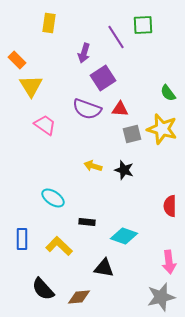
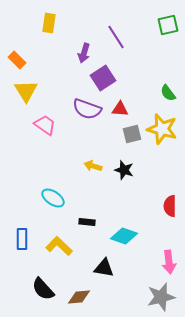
green square: moved 25 px right; rotated 10 degrees counterclockwise
yellow triangle: moved 5 px left, 5 px down
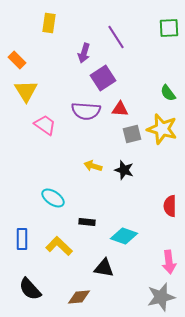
green square: moved 1 px right, 3 px down; rotated 10 degrees clockwise
purple semicircle: moved 1 px left, 2 px down; rotated 16 degrees counterclockwise
black semicircle: moved 13 px left
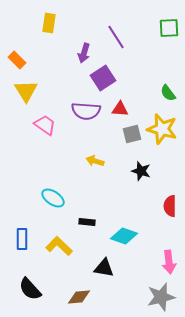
yellow arrow: moved 2 px right, 5 px up
black star: moved 17 px right, 1 px down
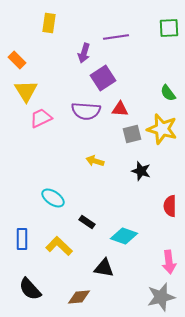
purple line: rotated 65 degrees counterclockwise
pink trapezoid: moved 4 px left, 7 px up; rotated 60 degrees counterclockwise
black rectangle: rotated 28 degrees clockwise
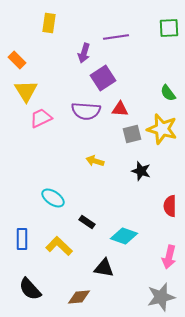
pink arrow: moved 5 px up; rotated 20 degrees clockwise
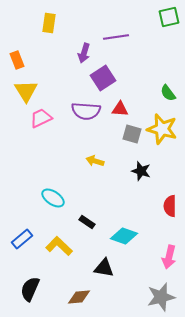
green square: moved 11 px up; rotated 10 degrees counterclockwise
orange rectangle: rotated 24 degrees clockwise
gray square: rotated 30 degrees clockwise
blue rectangle: rotated 50 degrees clockwise
black semicircle: rotated 65 degrees clockwise
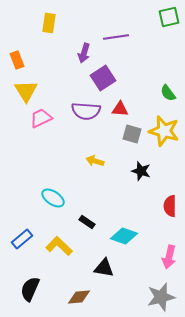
yellow star: moved 2 px right, 2 px down
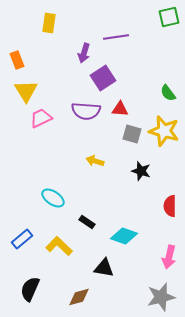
brown diamond: rotated 10 degrees counterclockwise
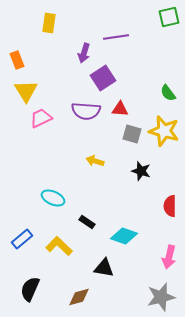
cyan ellipse: rotated 10 degrees counterclockwise
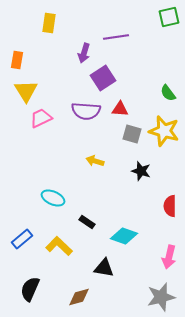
orange rectangle: rotated 30 degrees clockwise
